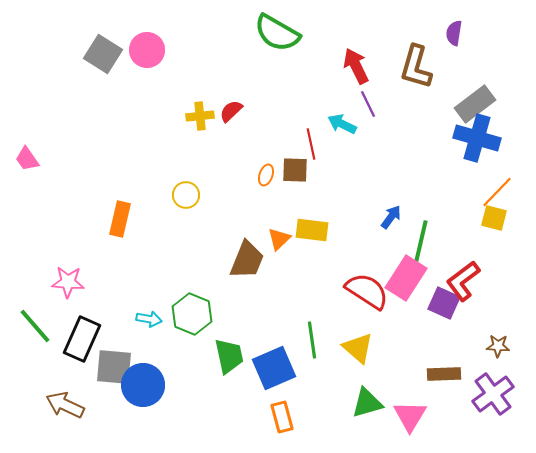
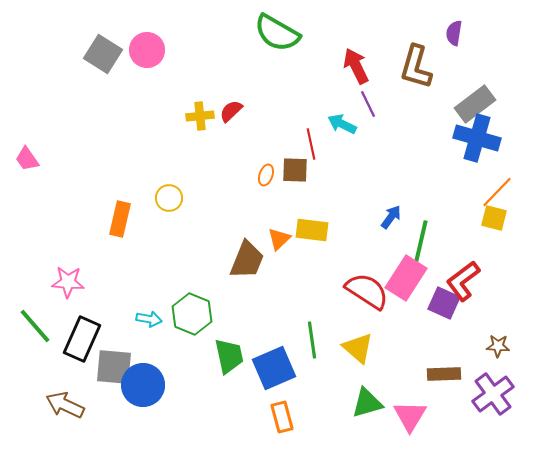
yellow circle at (186, 195): moved 17 px left, 3 px down
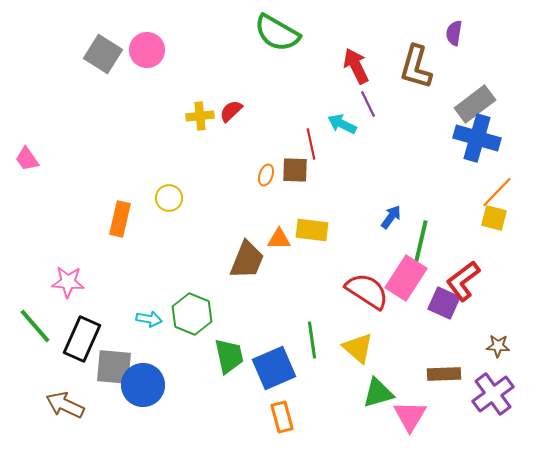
orange triangle at (279, 239): rotated 45 degrees clockwise
green triangle at (367, 403): moved 11 px right, 10 px up
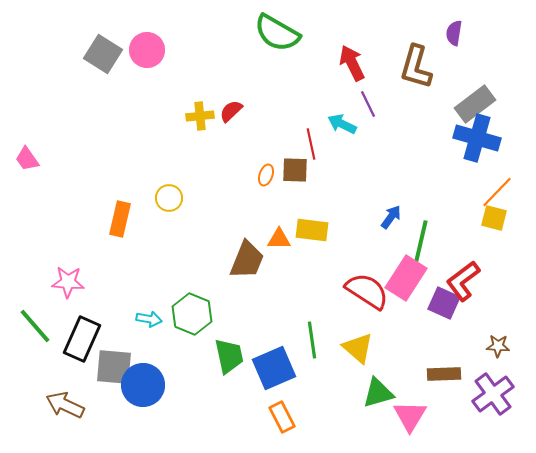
red arrow at (356, 66): moved 4 px left, 3 px up
orange rectangle at (282, 417): rotated 12 degrees counterclockwise
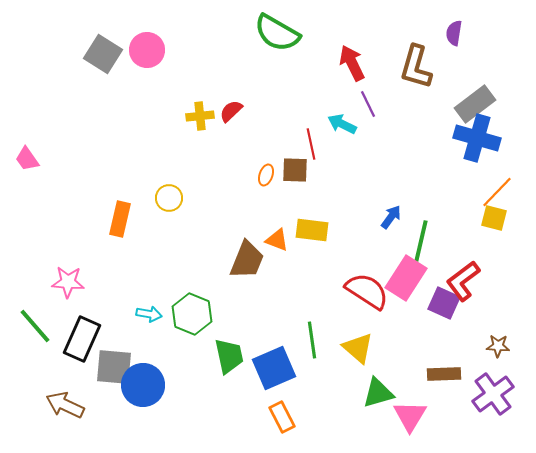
orange triangle at (279, 239): moved 2 px left, 1 px down; rotated 20 degrees clockwise
cyan arrow at (149, 319): moved 5 px up
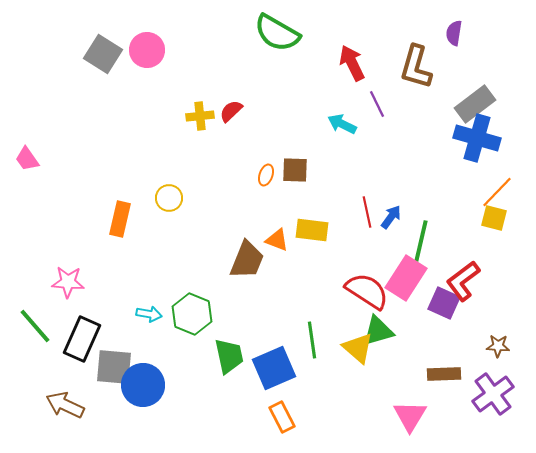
purple line at (368, 104): moved 9 px right
red line at (311, 144): moved 56 px right, 68 px down
green triangle at (378, 393): moved 62 px up
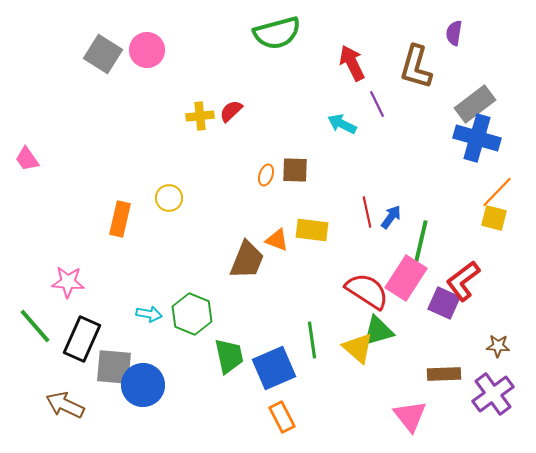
green semicircle at (277, 33): rotated 45 degrees counterclockwise
pink triangle at (410, 416): rotated 9 degrees counterclockwise
